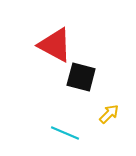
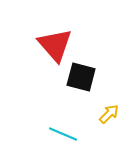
red triangle: rotated 21 degrees clockwise
cyan line: moved 2 px left, 1 px down
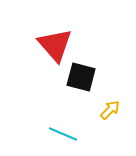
yellow arrow: moved 1 px right, 4 px up
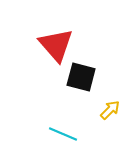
red triangle: moved 1 px right
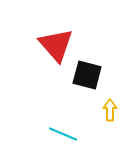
black square: moved 6 px right, 2 px up
yellow arrow: rotated 45 degrees counterclockwise
